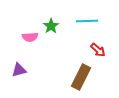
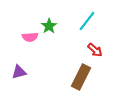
cyan line: rotated 50 degrees counterclockwise
green star: moved 2 px left
red arrow: moved 3 px left
purple triangle: moved 2 px down
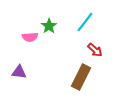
cyan line: moved 2 px left, 1 px down
purple triangle: rotated 21 degrees clockwise
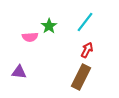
red arrow: moved 8 px left; rotated 105 degrees counterclockwise
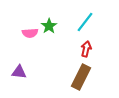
pink semicircle: moved 4 px up
red arrow: moved 1 px left, 1 px up; rotated 14 degrees counterclockwise
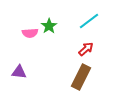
cyan line: moved 4 px right, 1 px up; rotated 15 degrees clockwise
red arrow: rotated 35 degrees clockwise
